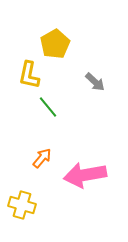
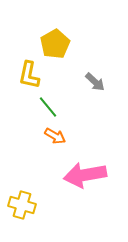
orange arrow: moved 13 px right, 22 px up; rotated 80 degrees clockwise
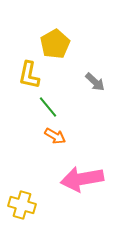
pink arrow: moved 3 px left, 4 px down
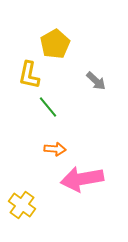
gray arrow: moved 1 px right, 1 px up
orange arrow: moved 13 px down; rotated 25 degrees counterclockwise
yellow cross: rotated 20 degrees clockwise
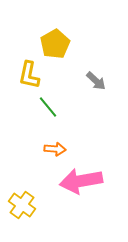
pink arrow: moved 1 px left, 2 px down
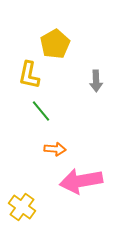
gray arrow: rotated 45 degrees clockwise
green line: moved 7 px left, 4 px down
yellow cross: moved 2 px down
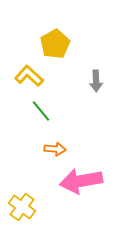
yellow L-shape: moved 1 px down; rotated 120 degrees clockwise
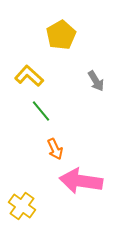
yellow pentagon: moved 6 px right, 9 px up
gray arrow: rotated 30 degrees counterclockwise
orange arrow: rotated 60 degrees clockwise
pink arrow: rotated 18 degrees clockwise
yellow cross: moved 1 px up
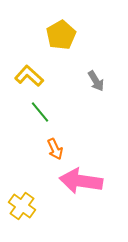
green line: moved 1 px left, 1 px down
